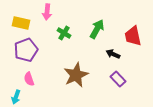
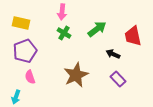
pink arrow: moved 15 px right
green arrow: rotated 24 degrees clockwise
purple pentagon: moved 1 px left, 1 px down
pink semicircle: moved 1 px right, 2 px up
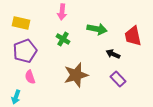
green arrow: rotated 48 degrees clockwise
green cross: moved 1 px left, 6 px down
brown star: rotated 10 degrees clockwise
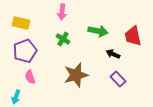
green arrow: moved 1 px right, 2 px down
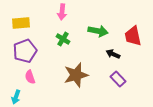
yellow rectangle: rotated 18 degrees counterclockwise
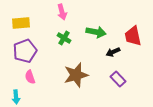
pink arrow: rotated 21 degrees counterclockwise
green arrow: moved 2 px left, 1 px down
green cross: moved 1 px right, 1 px up
black arrow: moved 2 px up; rotated 48 degrees counterclockwise
cyan arrow: rotated 24 degrees counterclockwise
